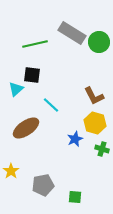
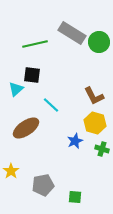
blue star: moved 2 px down
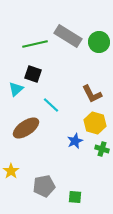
gray rectangle: moved 4 px left, 3 px down
black square: moved 1 px right, 1 px up; rotated 12 degrees clockwise
brown L-shape: moved 2 px left, 2 px up
gray pentagon: moved 1 px right, 1 px down
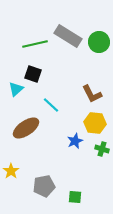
yellow hexagon: rotated 10 degrees counterclockwise
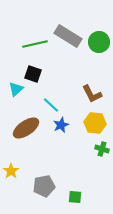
blue star: moved 14 px left, 16 px up
